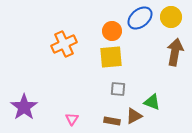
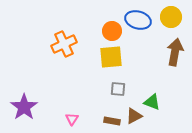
blue ellipse: moved 2 px left, 2 px down; rotated 55 degrees clockwise
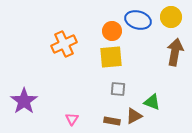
purple star: moved 6 px up
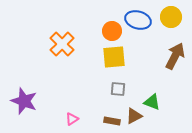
orange cross: moved 2 px left; rotated 20 degrees counterclockwise
brown arrow: moved 4 px down; rotated 16 degrees clockwise
yellow square: moved 3 px right
purple star: rotated 16 degrees counterclockwise
pink triangle: rotated 24 degrees clockwise
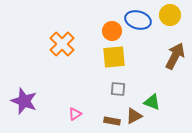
yellow circle: moved 1 px left, 2 px up
pink triangle: moved 3 px right, 5 px up
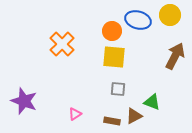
yellow square: rotated 10 degrees clockwise
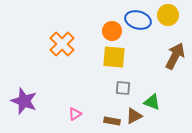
yellow circle: moved 2 px left
gray square: moved 5 px right, 1 px up
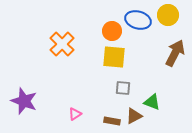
brown arrow: moved 3 px up
